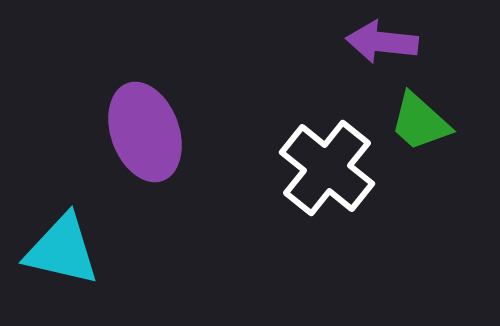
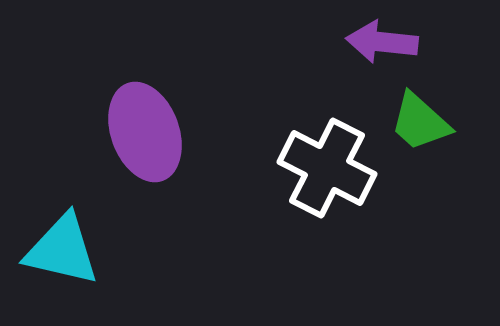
white cross: rotated 12 degrees counterclockwise
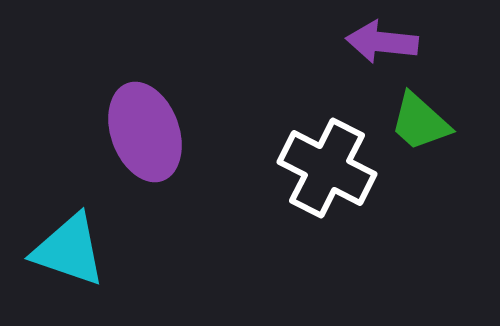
cyan triangle: moved 7 px right; rotated 6 degrees clockwise
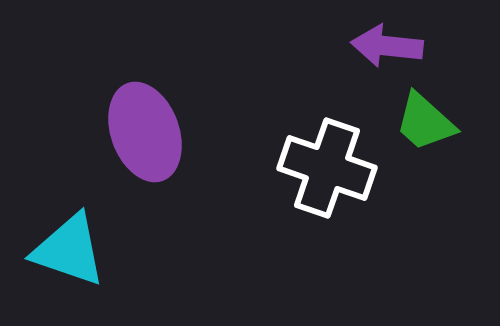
purple arrow: moved 5 px right, 4 px down
green trapezoid: moved 5 px right
white cross: rotated 8 degrees counterclockwise
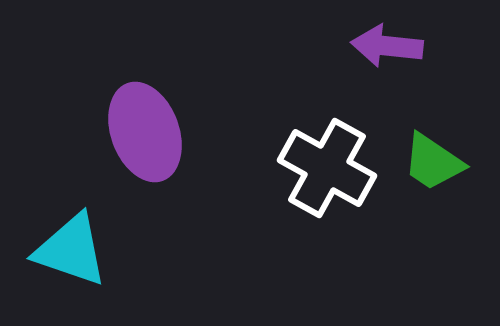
green trapezoid: moved 8 px right, 40 px down; rotated 8 degrees counterclockwise
white cross: rotated 10 degrees clockwise
cyan triangle: moved 2 px right
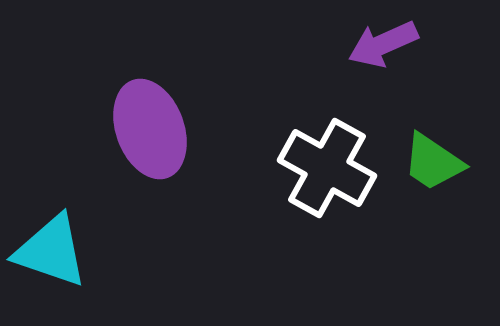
purple arrow: moved 4 px left, 2 px up; rotated 30 degrees counterclockwise
purple ellipse: moved 5 px right, 3 px up
cyan triangle: moved 20 px left, 1 px down
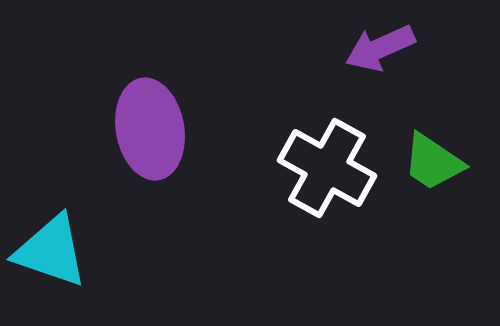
purple arrow: moved 3 px left, 4 px down
purple ellipse: rotated 10 degrees clockwise
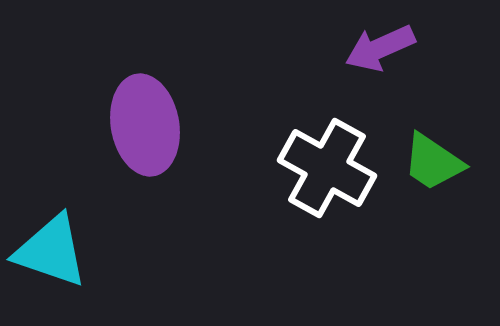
purple ellipse: moved 5 px left, 4 px up
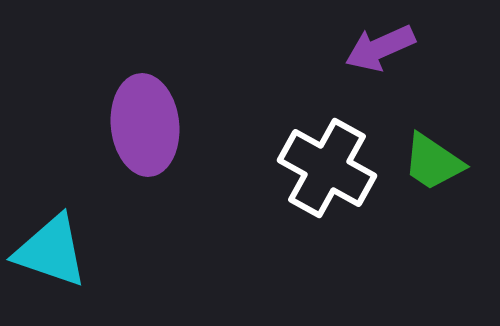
purple ellipse: rotated 4 degrees clockwise
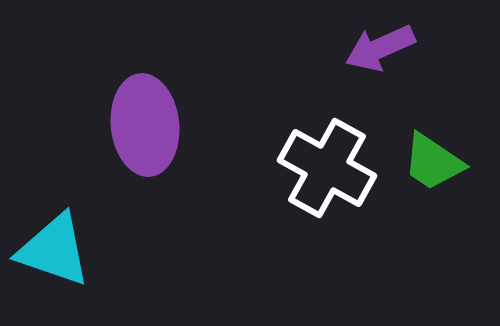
cyan triangle: moved 3 px right, 1 px up
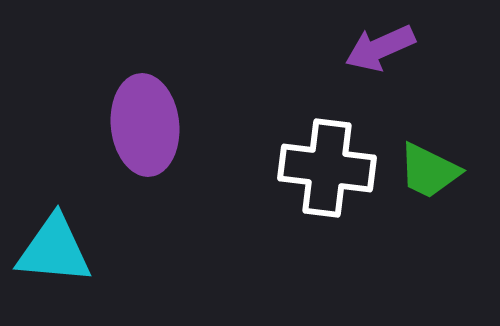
green trapezoid: moved 4 px left, 9 px down; rotated 8 degrees counterclockwise
white cross: rotated 22 degrees counterclockwise
cyan triangle: rotated 14 degrees counterclockwise
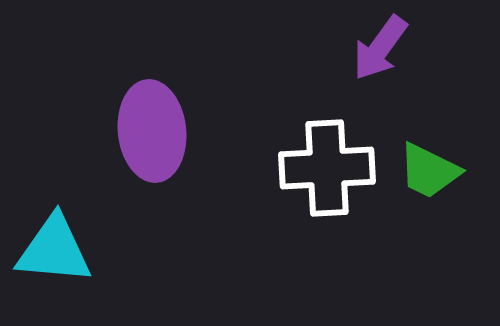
purple arrow: rotated 30 degrees counterclockwise
purple ellipse: moved 7 px right, 6 px down
white cross: rotated 10 degrees counterclockwise
